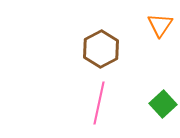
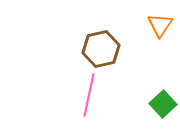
brown hexagon: rotated 15 degrees clockwise
pink line: moved 10 px left, 8 px up
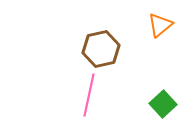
orange triangle: rotated 16 degrees clockwise
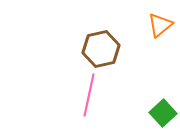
green square: moved 9 px down
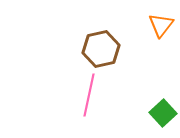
orange triangle: moved 1 px right; rotated 12 degrees counterclockwise
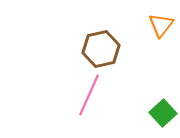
pink line: rotated 12 degrees clockwise
